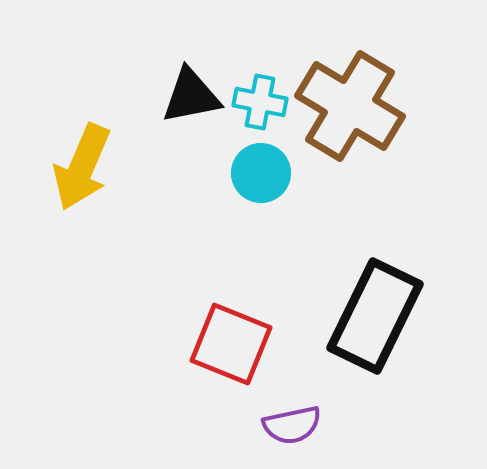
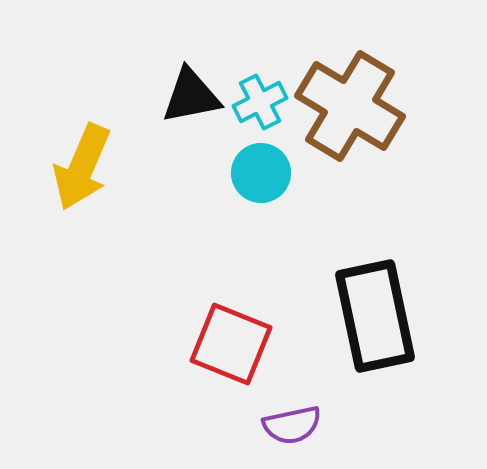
cyan cross: rotated 38 degrees counterclockwise
black rectangle: rotated 38 degrees counterclockwise
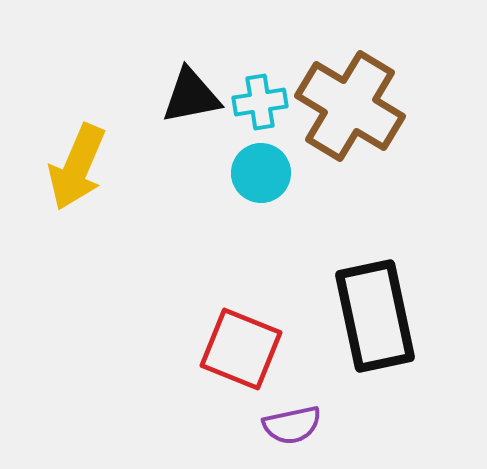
cyan cross: rotated 18 degrees clockwise
yellow arrow: moved 5 px left
red square: moved 10 px right, 5 px down
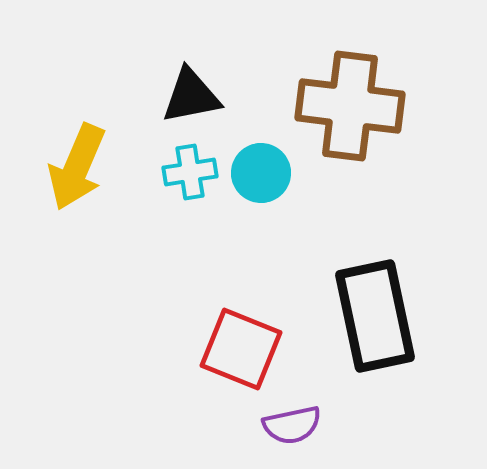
cyan cross: moved 70 px left, 70 px down
brown cross: rotated 24 degrees counterclockwise
